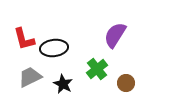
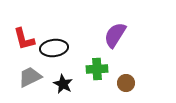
green cross: rotated 35 degrees clockwise
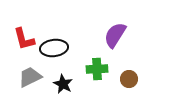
brown circle: moved 3 px right, 4 px up
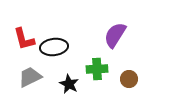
black ellipse: moved 1 px up
black star: moved 6 px right
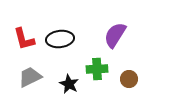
black ellipse: moved 6 px right, 8 px up
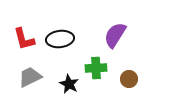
green cross: moved 1 px left, 1 px up
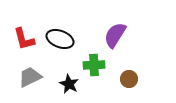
black ellipse: rotated 28 degrees clockwise
green cross: moved 2 px left, 3 px up
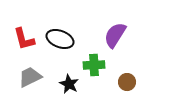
brown circle: moved 2 px left, 3 px down
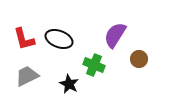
black ellipse: moved 1 px left
green cross: rotated 25 degrees clockwise
gray trapezoid: moved 3 px left, 1 px up
brown circle: moved 12 px right, 23 px up
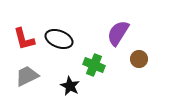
purple semicircle: moved 3 px right, 2 px up
black star: moved 1 px right, 2 px down
